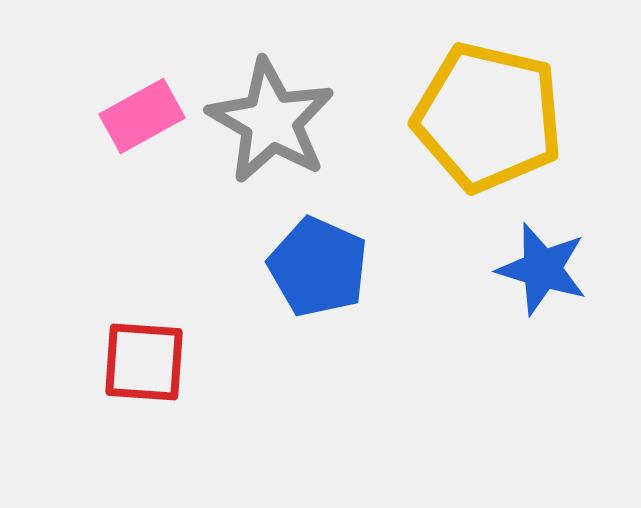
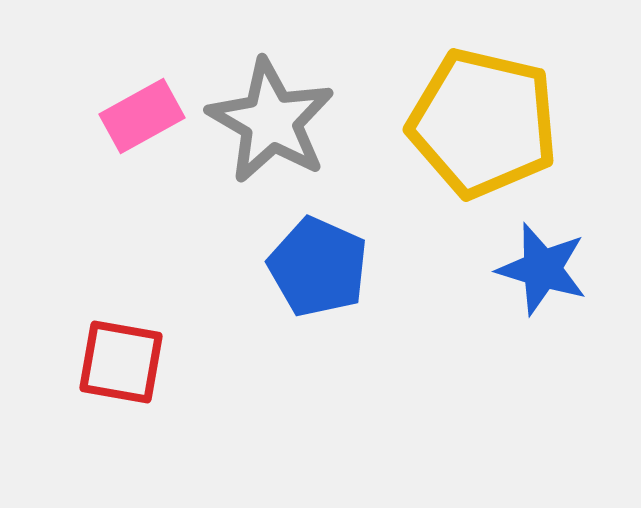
yellow pentagon: moved 5 px left, 6 px down
red square: moved 23 px left; rotated 6 degrees clockwise
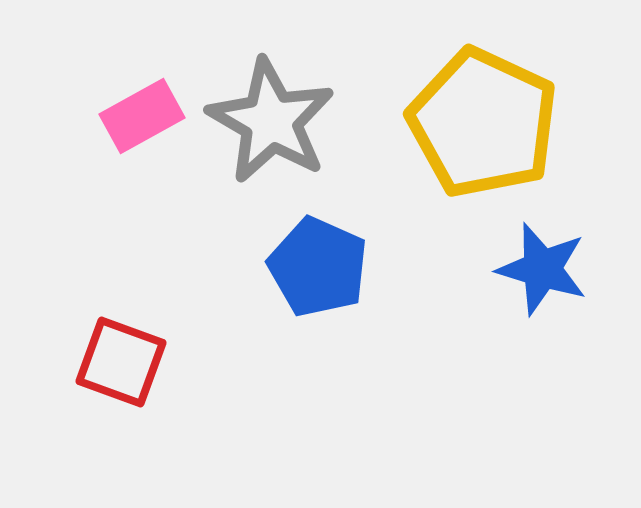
yellow pentagon: rotated 12 degrees clockwise
red square: rotated 10 degrees clockwise
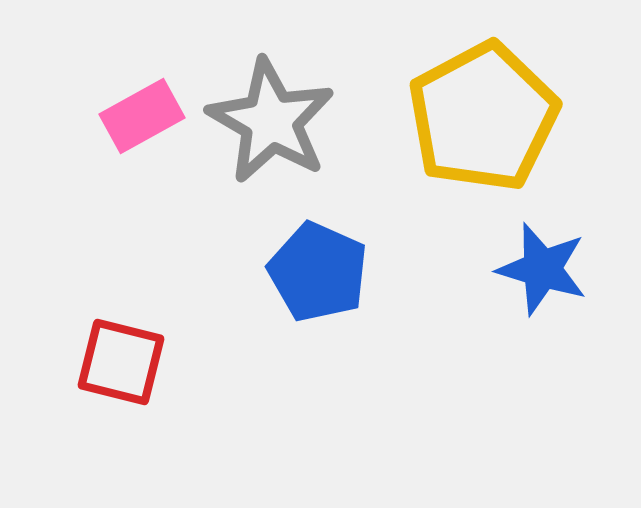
yellow pentagon: moved 6 px up; rotated 19 degrees clockwise
blue pentagon: moved 5 px down
red square: rotated 6 degrees counterclockwise
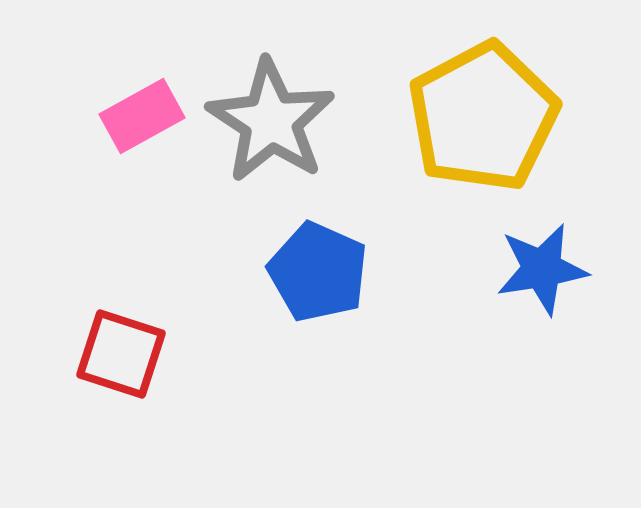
gray star: rotated 3 degrees clockwise
blue star: rotated 26 degrees counterclockwise
red square: moved 8 px up; rotated 4 degrees clockwise
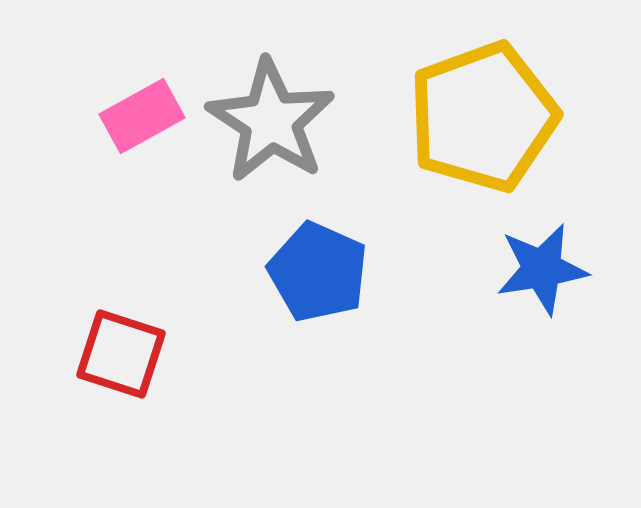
yellow pentagon: rotated 8 degrees clockwise
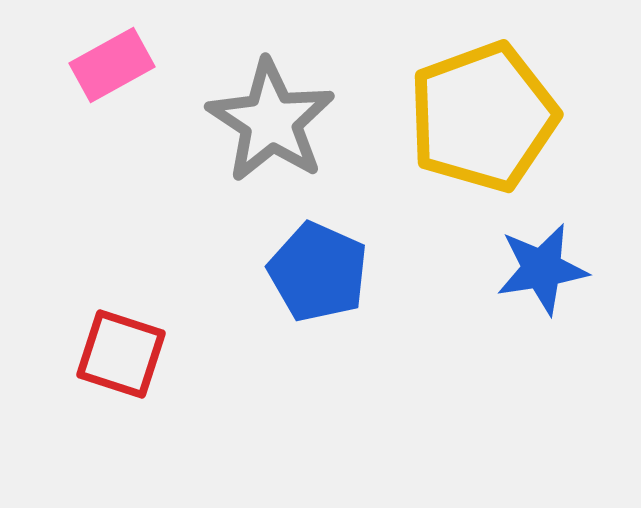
pink rectangle: moved 30 px left, 51 px up
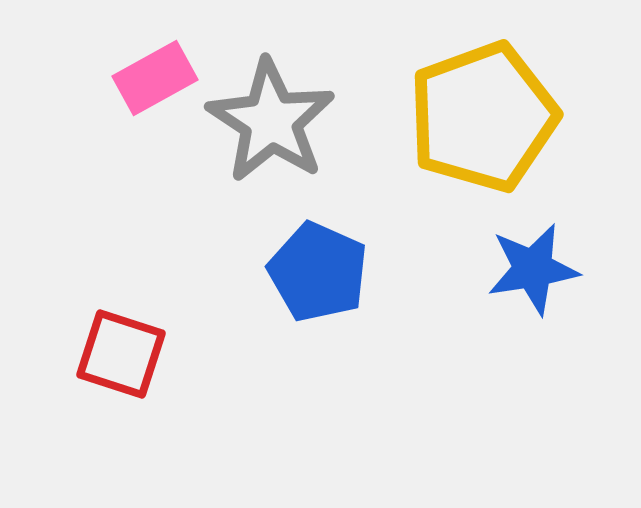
pink rectangle: moved 43 px right, 13 px down
blue star: moved 9 px left
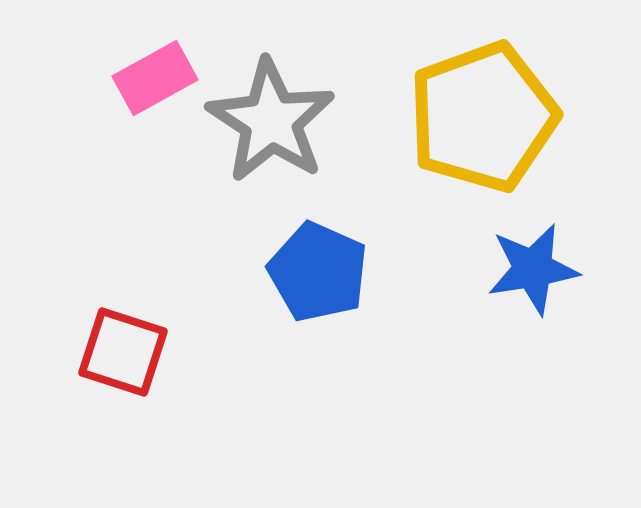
red square: moved 2 px right, 2 px up
